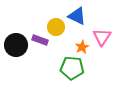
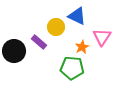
purple rectangle: moved 1 px left, 2 px down; rotated 21 degrees clockwise
black circle: moved 2 px left, 6 px down
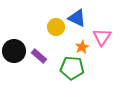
blue triangle: moved 2 px down
purple rectangle: moved 14 px down
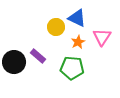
orange star: moved 4 px left, 5 px up
black circle: moved 11 px down
purple rectangle: moved 1 px left
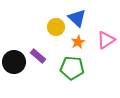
blue triangle: rotated 18 degrees clockwise
pink triangle: moved 4 px right, 3 px down; rotated 24 degrees clockwise
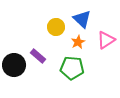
blue triangle: moved 5 px right, 1 px down
black circle: moved 3 px down
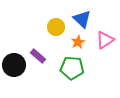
pink triangle: moved 1 px left
